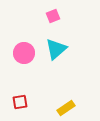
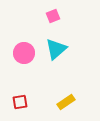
yellow rectangle: moved 6 px up
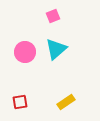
pink circle: moved 1 px right, 1 px up
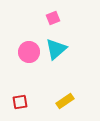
pink square: moved 2 px down
pink circle: moved 4 px right
yellow rectangle: moved 1 px left, 1 px up
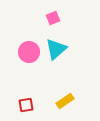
red square: moved 6 px right, 3 px down
